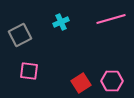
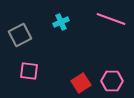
pink line: rotated 36 degrees clockwise
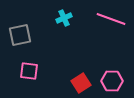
cyan cross: moved 3 px right, 4 px up
gray square: rotated 15 degrees clockwise
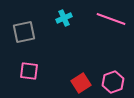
gray square: moved 4 px right, 3 px up
pink hexagon: moved 1 px right, 1 px down; rotated 20 degrees counterclockwise
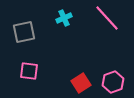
pink line: moved 4 px left, 1 px up; rotated 28 degrees clockwise
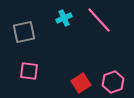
pink line: moved 8 px left, 2 px down
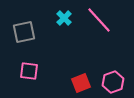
cyan cross: rotated 21 degrees counterclockwise
red square: rotated 12 degrees clockwise
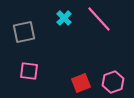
pink line: moved 1 px up
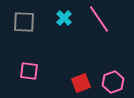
pink line: rotated 8 degrees clockwise
gray square: moved 10 px up; rotated 15 degrees clockwise
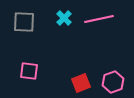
pink line: rotated 68 degrees counterclockwise
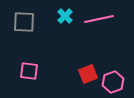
cyan cross: moved 1 px right, 2 px up
red square: moved 7 px right, 9 px up
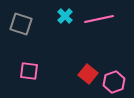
gray square: moved 3 px left, 2 px down; rotated 15 degrees clockwise
red square: rotated 30 degrees counterclockwise
pink hexagon: moved 1 px right
